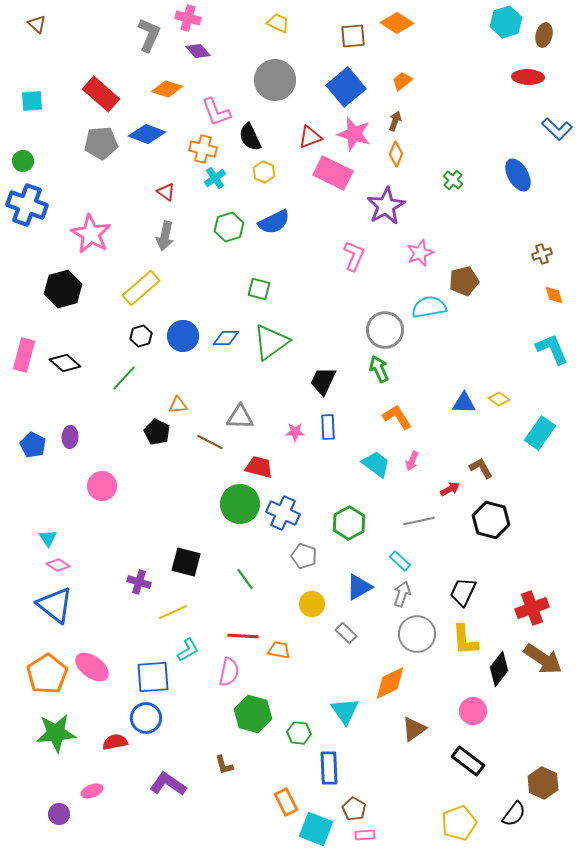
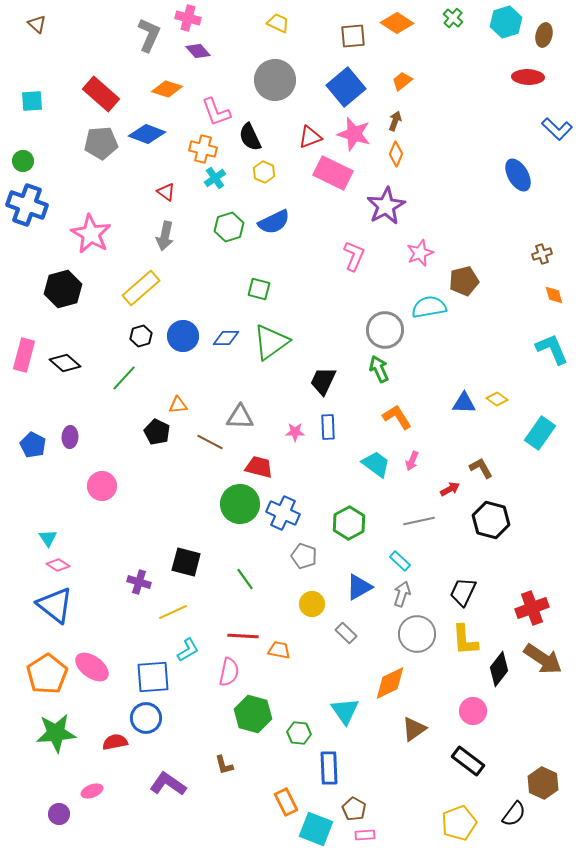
green cross at (453, 180): moved 162 px up
yellow diamond at (499, 399): moved 2 px left
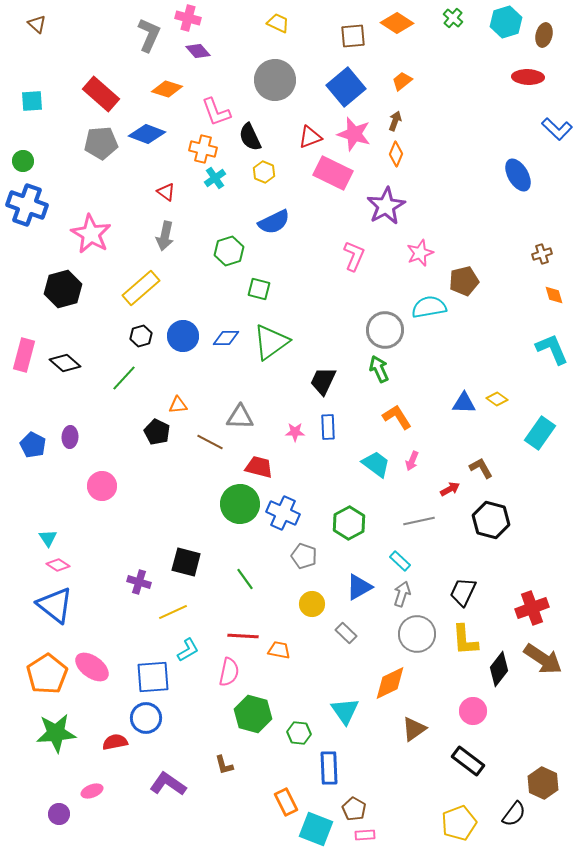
green hexagon at (229, 227): moved 24 px down
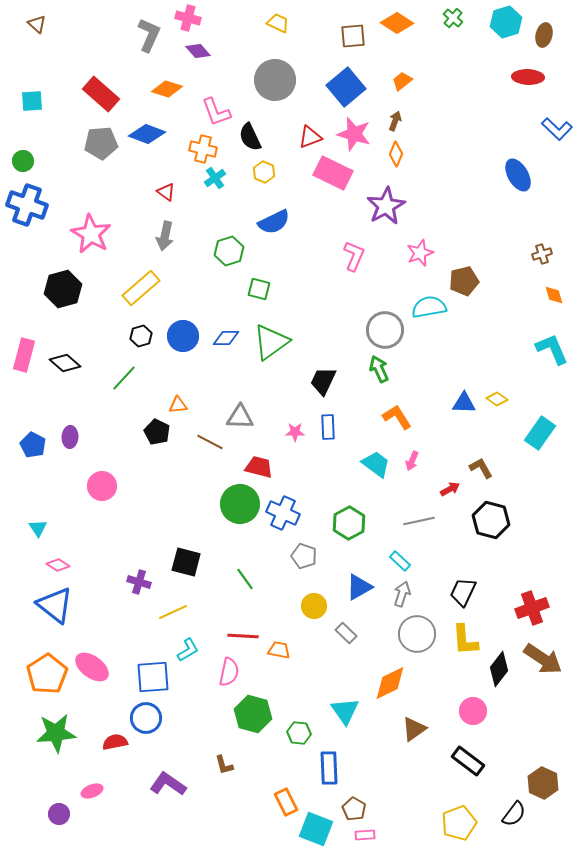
cyan triangle at (48, 538): moved 10 px left, 10 px up
yellow circle at (312, 604): moved 2 px right, 2 px down
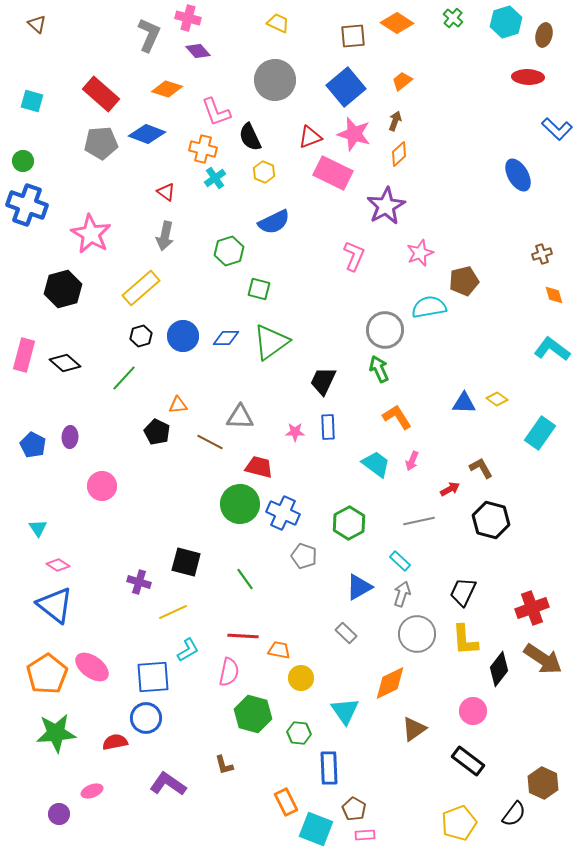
cyan square at (32, 101): rotated 20 degrees clockwise
orange diamond at (396, 154): moved 3 px right; rotated 25 degrees clockwise
cyan L-shape at (552, 349): rotated 30 degrees counterclockwise
yellow circle at (314, 606): moved 13 px left, 72 px down
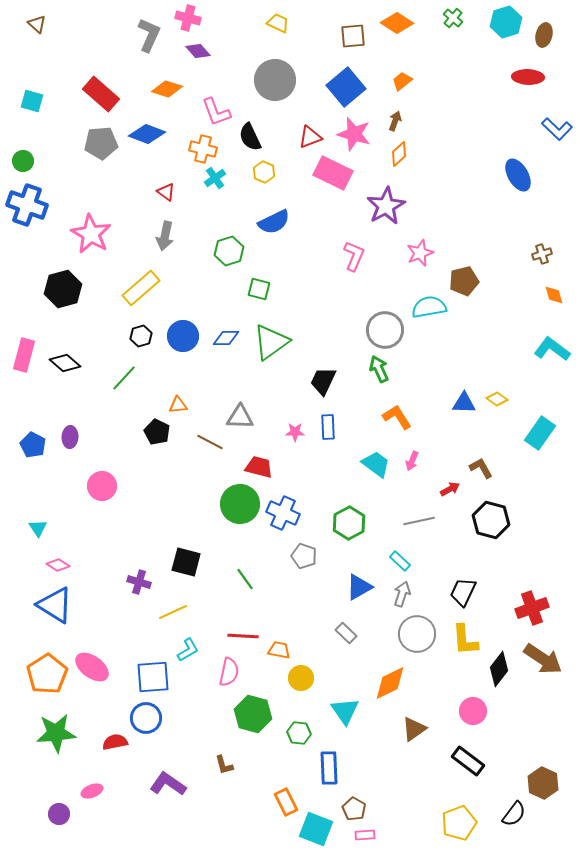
blue triangle at (55, 605): rotated 6 degrees counterclockwise
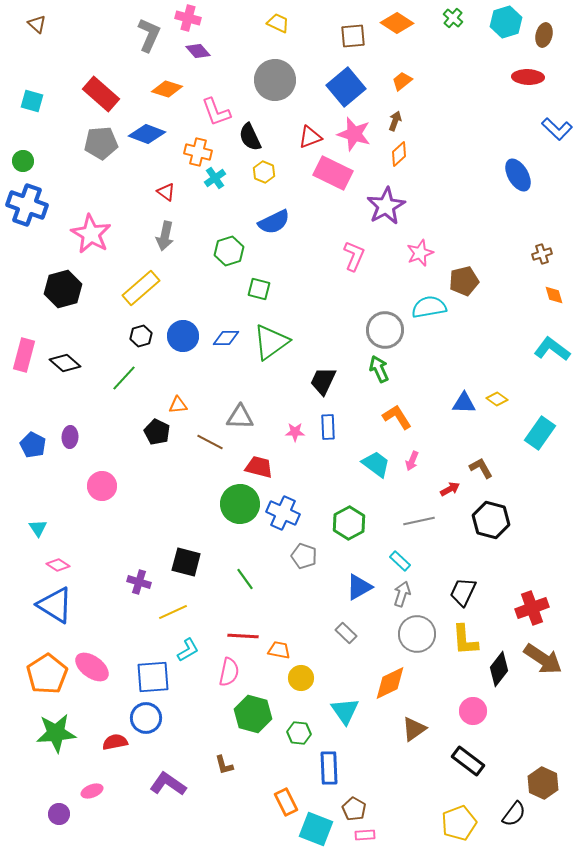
orange cross at (203, 149): moved 5 px left, 3 px down
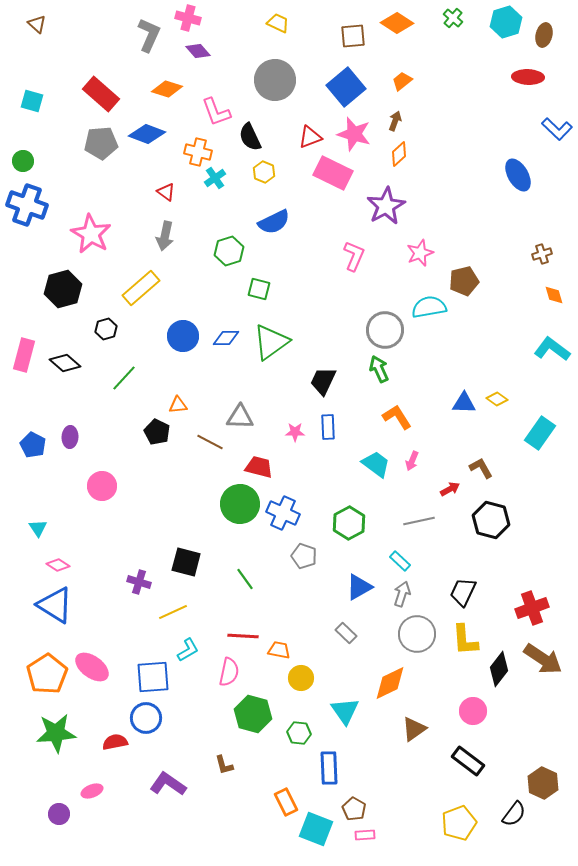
black hexagon at (141, 336): moved 35 px left, 7 px up
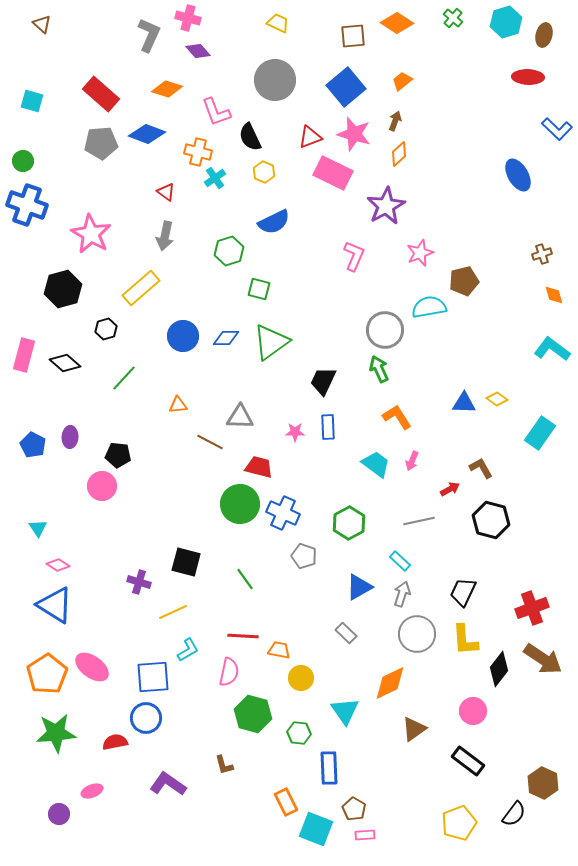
brown triangle at (37, 24): moved 5 px right
black pentagon at (157, 432): moved 39 px left, 23 px down; rotated 20 degrees counterclockwise
